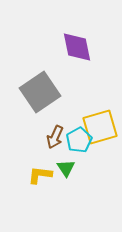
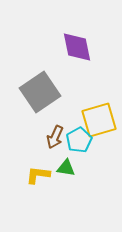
yellow square: moved 1 px left, 7 px up
green triangle: rotated 48 degrees counterclockwise
yellow L-shape: moved 2 px left
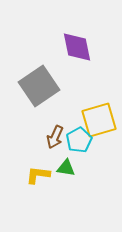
gray square: moved 1 px left, 6 px up
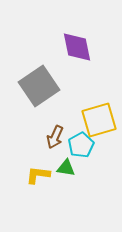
cyan pentagon: moved 2 px right, 5 px down
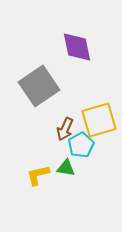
brown arrow: moved 10 px right, 8 px up
yellow L-shape: rotated 20 degrees counterclockwise
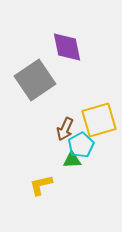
purple diamond: moved 10 px left
gray square: moved 4 px left, 6 px up
green triangle: moved 6 px right, 8 px up; rotated 12 degrees counterclockwise
yellow L-shape: moved 3 px right, 10 px down
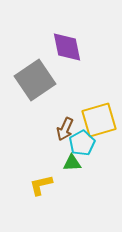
cyan pentagon: moved 1 px right, 2 px up
green triangle: moved 3 px down
